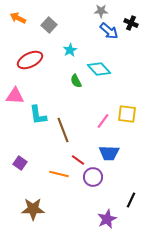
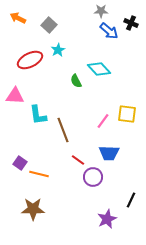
cyan star: moved 12 px left
orange line: moved 20 px left
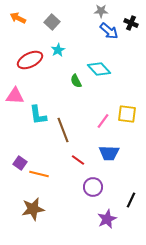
gray square: moved 3 px right, 3 px up
purple circle: moved 10 px down
brown star: rotated 10 degrees counterclockwise
